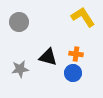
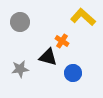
yellow L-shape: rotated 15 degrees counterclockwise
gray circle: moved 1 px right
orange cross: moved 14 px left, 13 px up; rotated 24 degrees clockwise
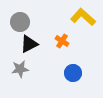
black triangle: moved 19 px left, 13 px up; rotated 42 degrees counterclockwise
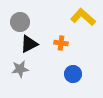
orange cross: moved 1 px left, 2 px down; rotated 24 degrees counterclockwise
blue circle: moved 1 px down
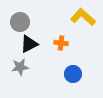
gray star: moved 2 px up
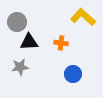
gray circle: moved 3 px left
black triangle: moved 2 px up; rotated 24 degrees clockwise
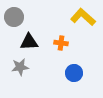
gray circle: moved 3 px left, 5 px up
blue circle: moved 1 px right, 1 px up
